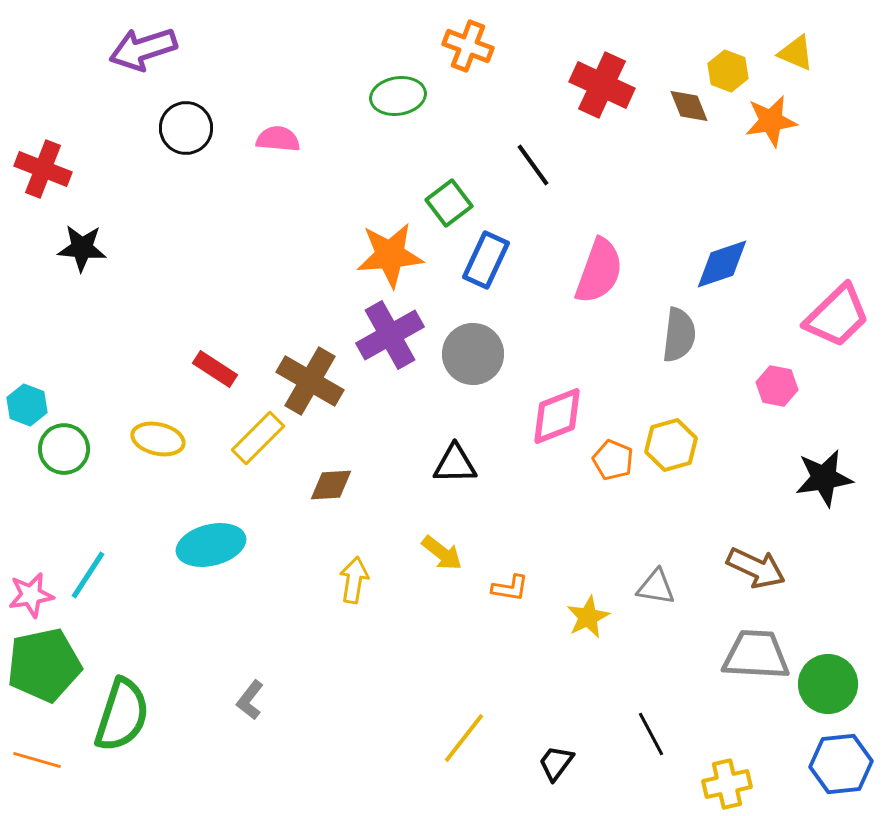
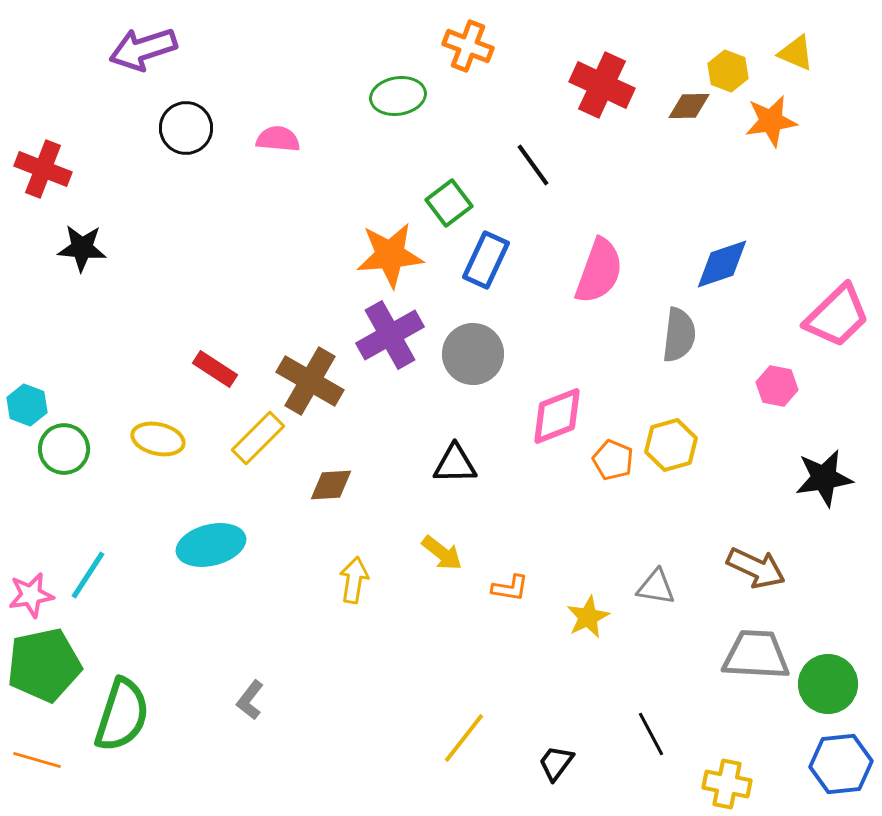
brown diamond at (689, 106): rotated 69 degrees counterclockwise
yellow cross at (727, 784): rotated 24 degrees clockwise
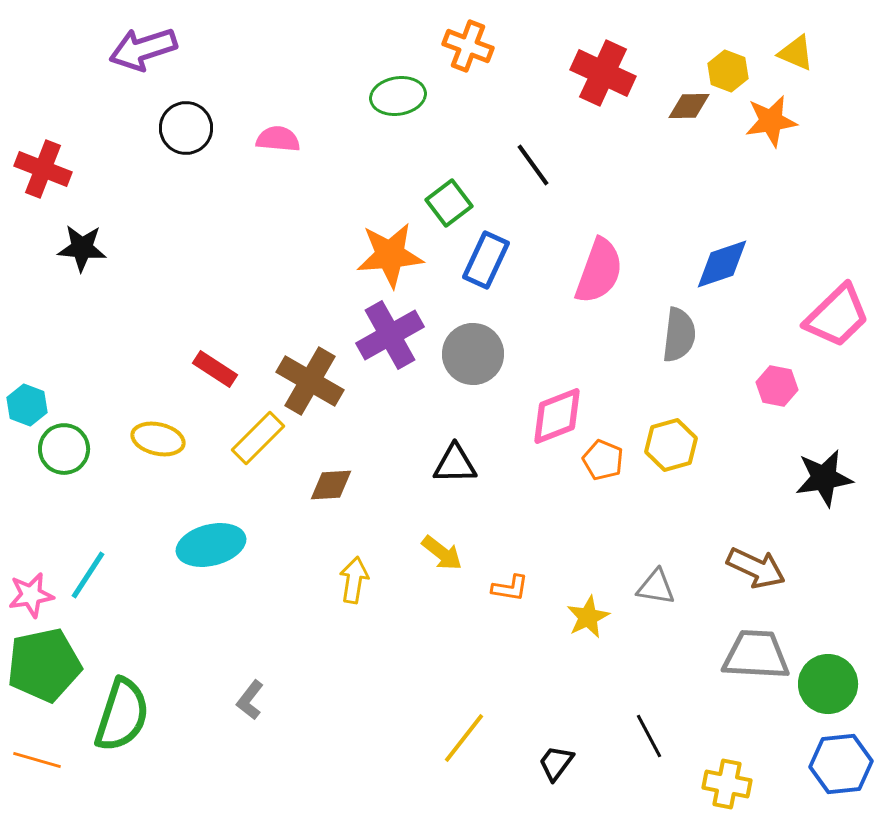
red cross at (602, 85): moved 1 px right, 12 px up
orange pentagon at (613, 460): moved 10 px left
black line at (651, 734): moved 2 px left, 2 px down
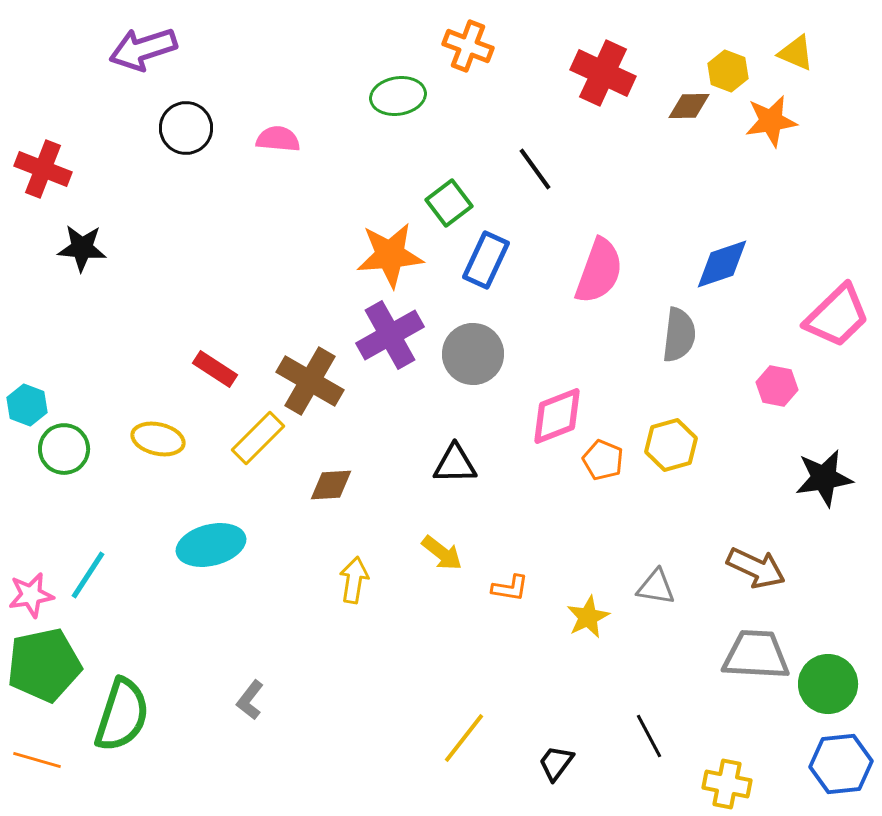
black line at (533, 165): moved 2 px right, 4 px down
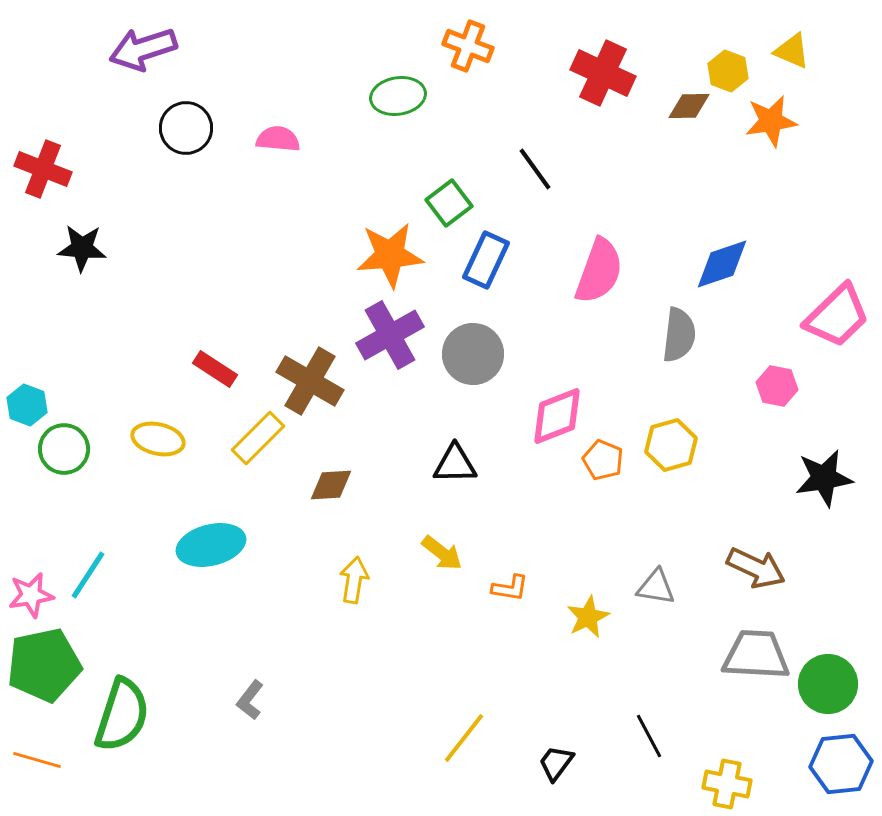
yellow triangle at (796, 53): moved 4 px left, 2 px up
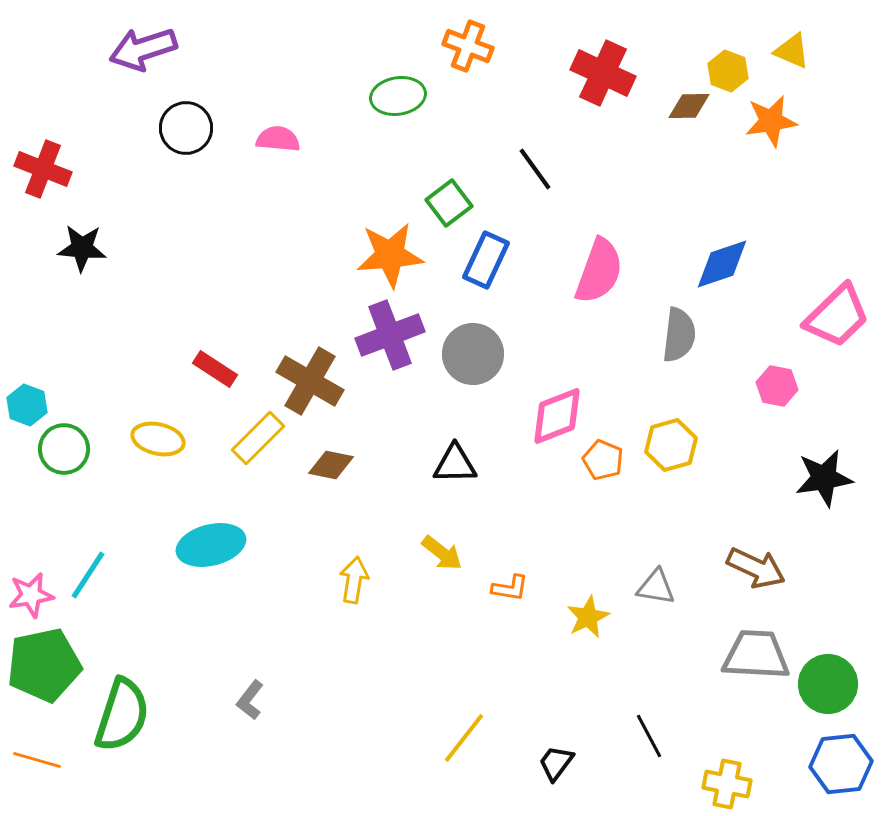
purple cross at (390, 335): rotated 8 degrees clockwise
brown diamond at (331, 485): moved 20 px up; rotated 15 degrees clockwise
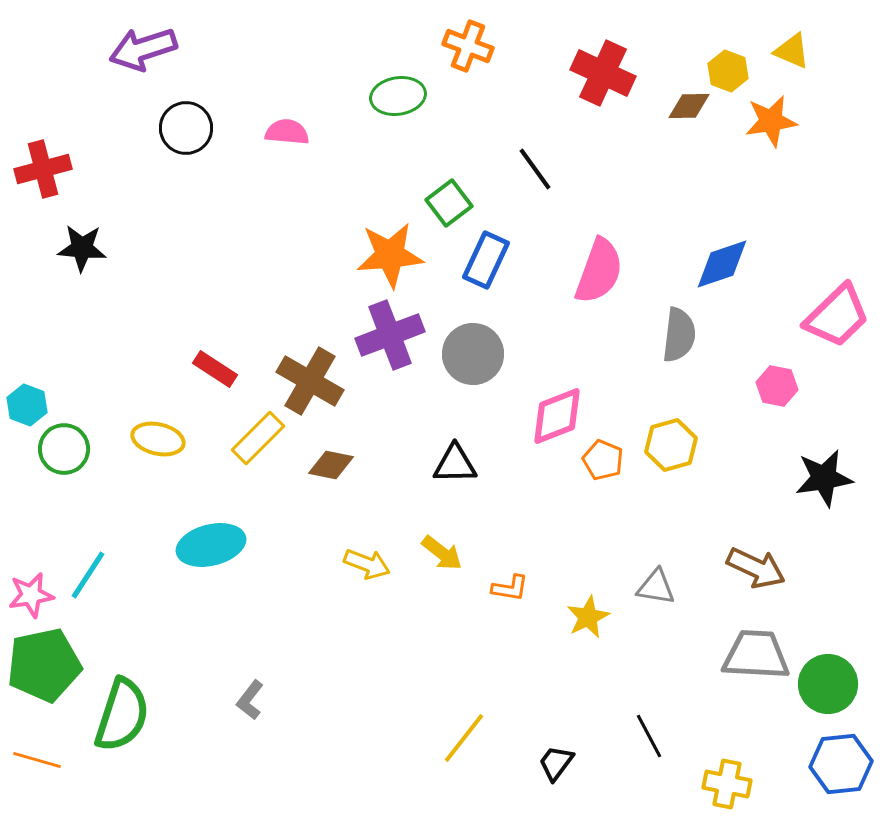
pink semicircle at (278, 139): moved 9 px right, 7 px up
red cross at (43, 169): rotated 36 degrees counterclockwise
yellow arrow at (354, 580): moved 13 px right, 16 px up; rotated 102 degrees clockwise
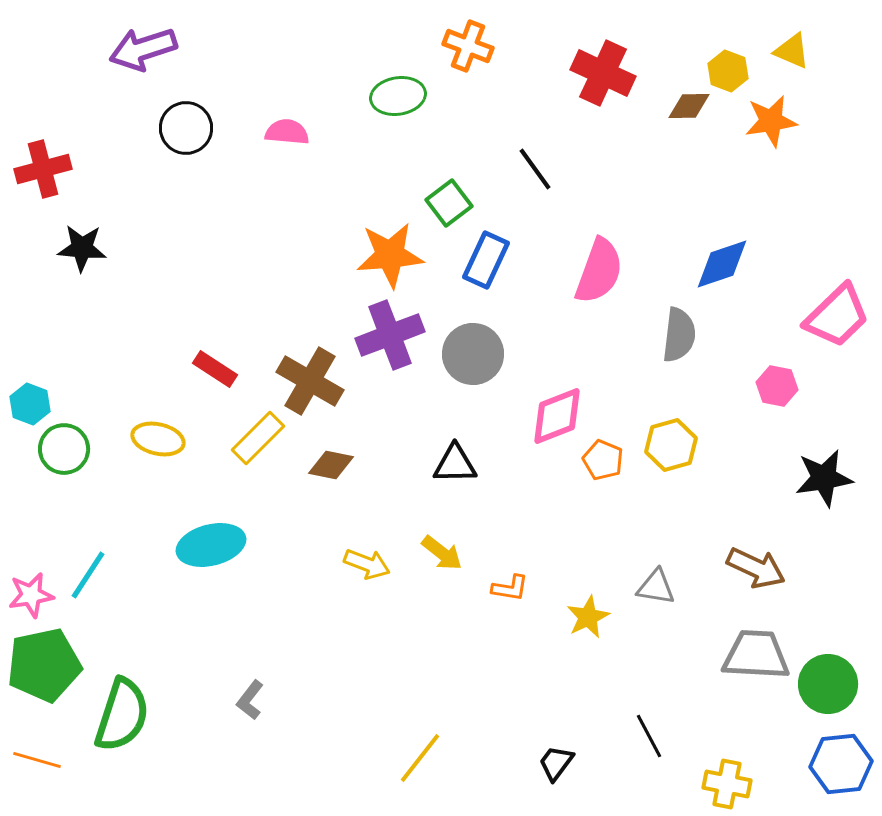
cyan hexagon at (27, 405): moved 3 px right, 1 px up
yellow line at (464, 738): moved 44 px left, 20 px down
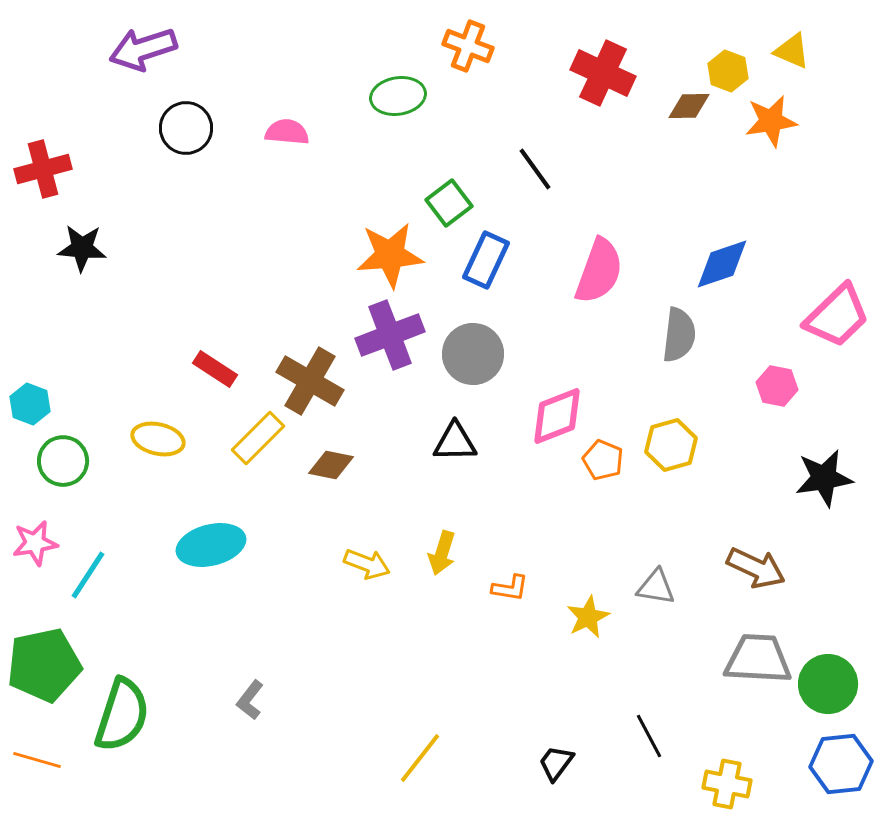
green circle at (64, 449): moved 1 px left, 12 px down
black triangle at (455, 464): moved 22 px up
yellow arrow at (442, 553): rotated 69 degrees clockwise
pink star at (31, 595): moved 4 px right, 52 px up
gray trapezoid at (756, 655): moved 2 px right, 4 px down
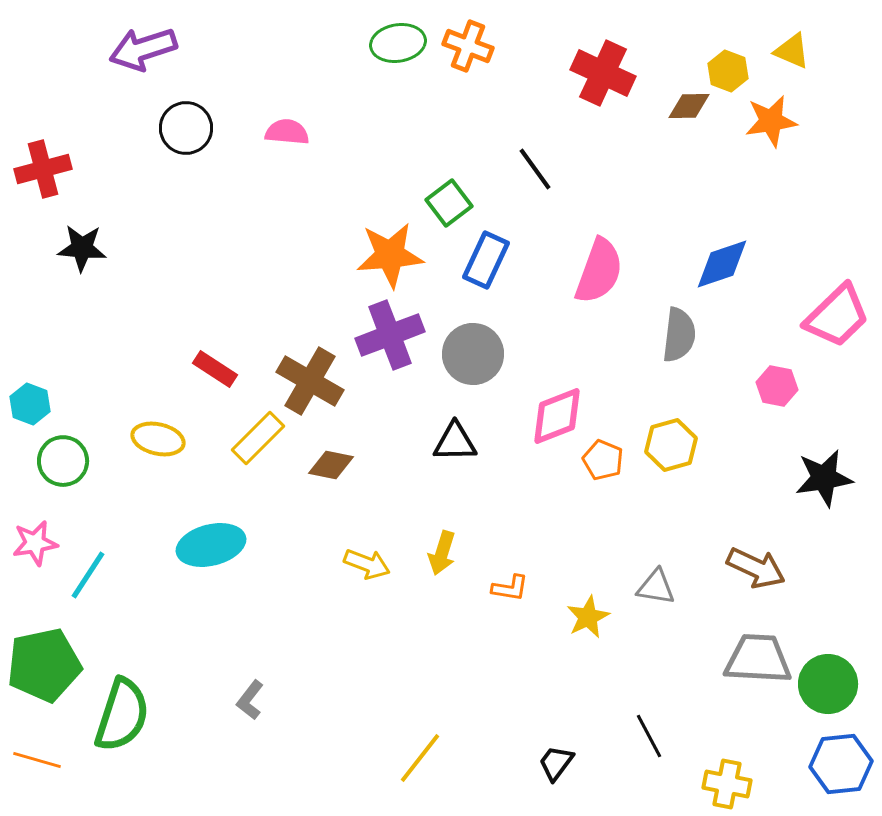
green ellipse at (398, 96): moved 53 px up
